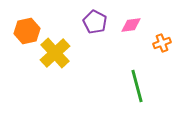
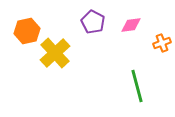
purple pentagon: moved 2 px left
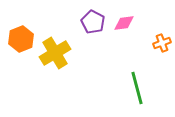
pink diamond: moved 7 px left, 2 px up
orange hexagon: moved 6 px left, 8 px down; rotated 10 degrees counterclockwise
yellow cross: rotated 12 degrees clockwise
green line: moved 2 px down
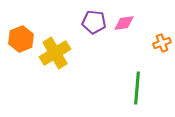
purple pentagon: moved 1 px right; rotated 20 degrees counterclockwise
green line: rotated 20 degrees clockwise
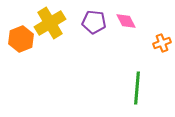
pink diamond: moved 2 px right, 2 px up; rotated 70 degrees clockwise
yellow cross: moved 5 px left, 30 px up
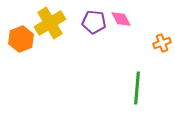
pink diamond: moved 5 px left, 2 px up
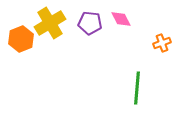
purple pentagon: moved 4 px left, 1 px down
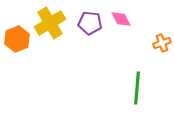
orange hexagon: moved 4 px left
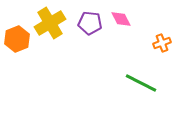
green line: moved 4 px right, 5 px up; rotated 68 degrees counterclockwise
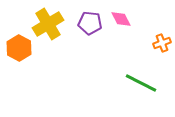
yellow cross: moved 2 px left, 1 px down
orange hexagon: moved 2 px right, 9 px down; rotated 10 degrees counterclockwise
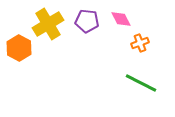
purple pentagon: moved 3 px left, 2 px up
orange cross: moved 22 px left
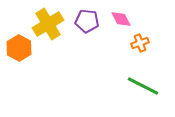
green line: moved 2 px right, 3 px down
